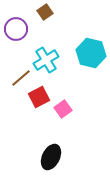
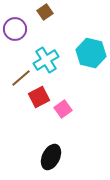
purple circle: moved 1 px left
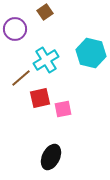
red square: moved 1 px right, 1 px down; rotated 15 degrees clockwise
pink square: rotated 24 degrees clockwise
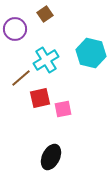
brown square: moved 2 px down
